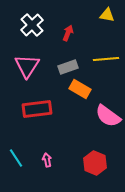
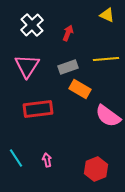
yellow triangle: rotated 14 degrees clockwise
red rectangle: moved 1 px right
red hexagon: moved 1 px right, 6 px down; rotated 15 degrees clockwise
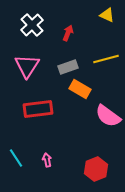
yellow line: rotated 10 degrees counterclockwise
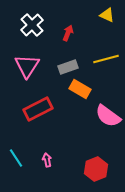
red rectangle: rotated 20 degrees counterclockwise
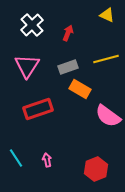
red rectangle: rotated 8 degrees clockwise
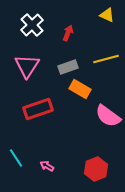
pink arrow: moved 6 px down; rotated 48 degrees counterclockwise
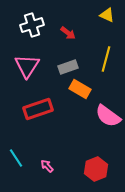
white cross: rotated 25 degrees clockwise
red arrow: rotated 105 degrees clockwise
yellow line: rotated 60 degrees counterclockwise
pink arrow: rotated 16 degrees clockwise
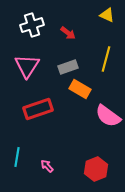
cyan line: moved 1 px right, 1 px up; rotated 42 degrees clockwise
